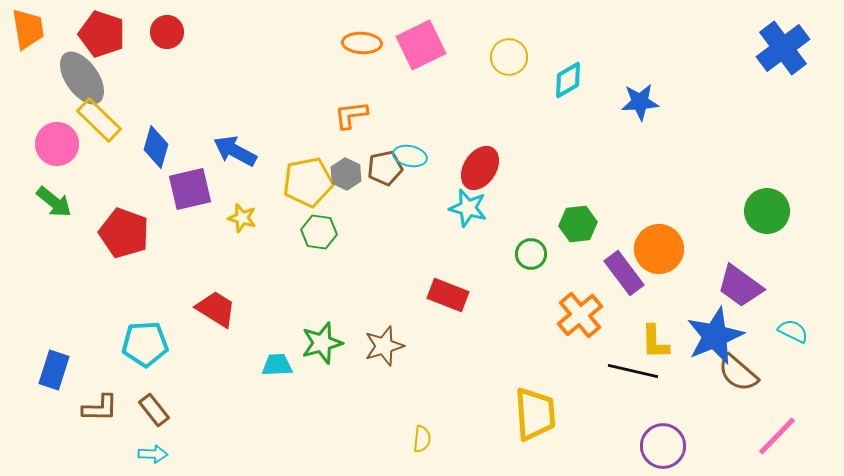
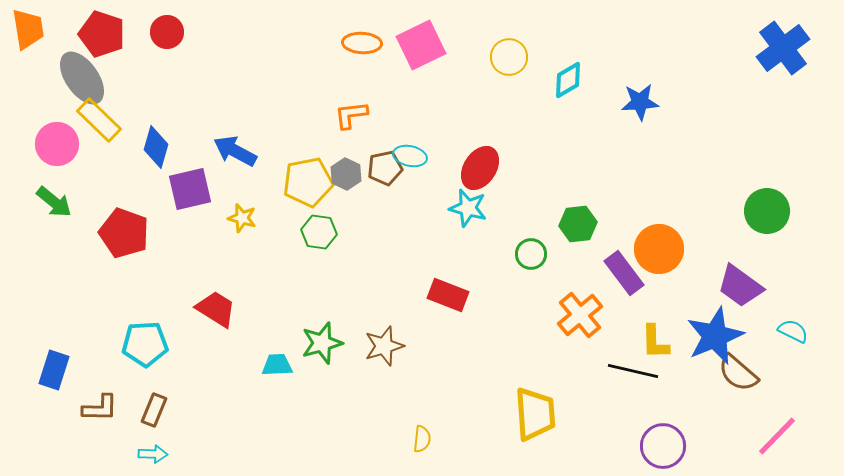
brown rectangle at (154, 410): rotated 60 degrees clockwise
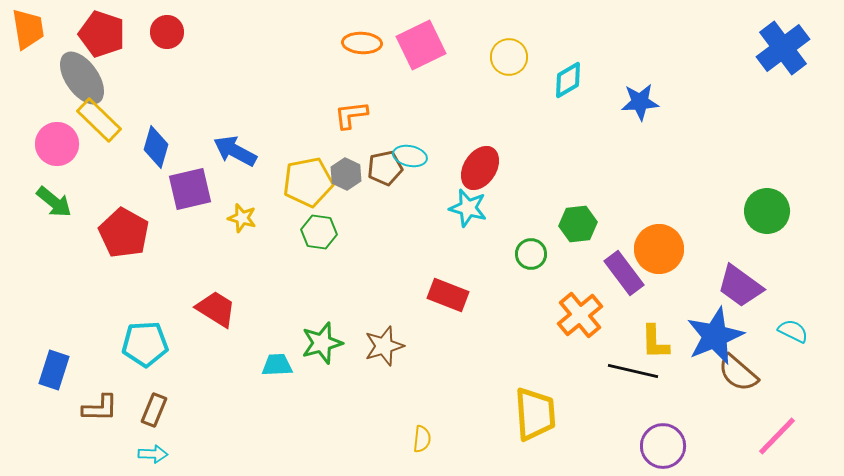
red pentagon at (124, 233): rotated 9 degrees clockwise
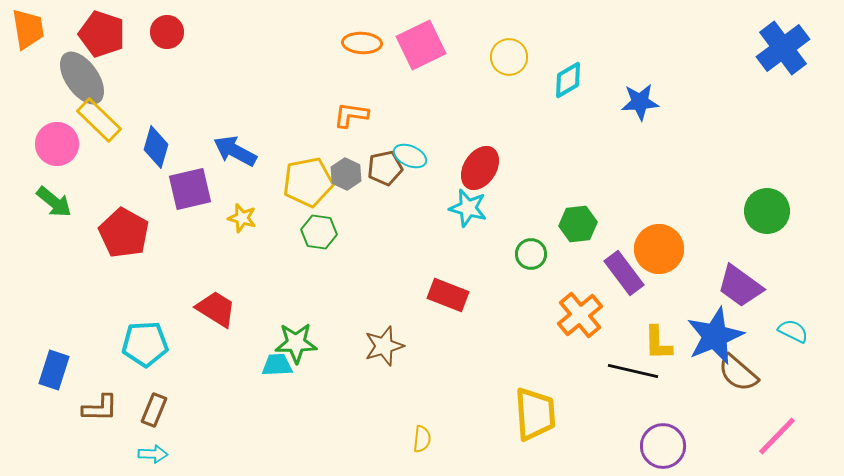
orange L-shape at (351, 115): rotated 15 degrees clockwise
cyan ellipse at (410, 156): rotated 12 degrees clockwise
yellow L-shape at (655, 342): moved 3 px right, 1 px down
green star at (322, 343): moved 26 px left; rotated 15 degrees clockwise
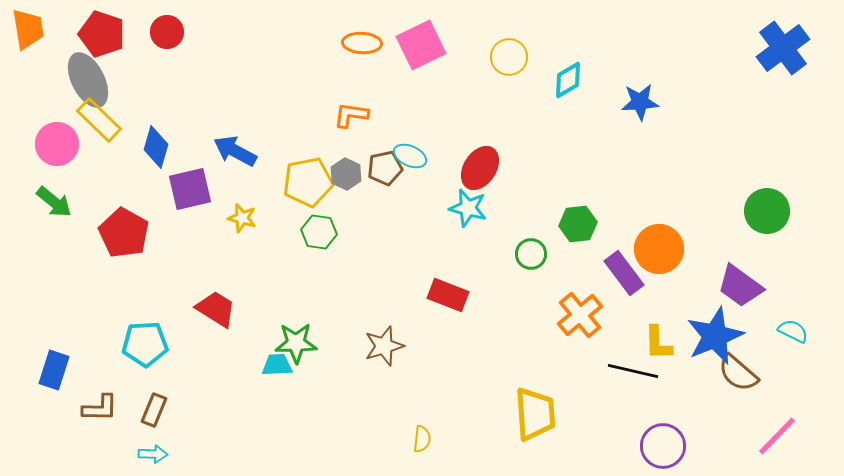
gray ellipse at (82, 78): moved 6 px right, 2 px down; rotated 8 degrees clockwise
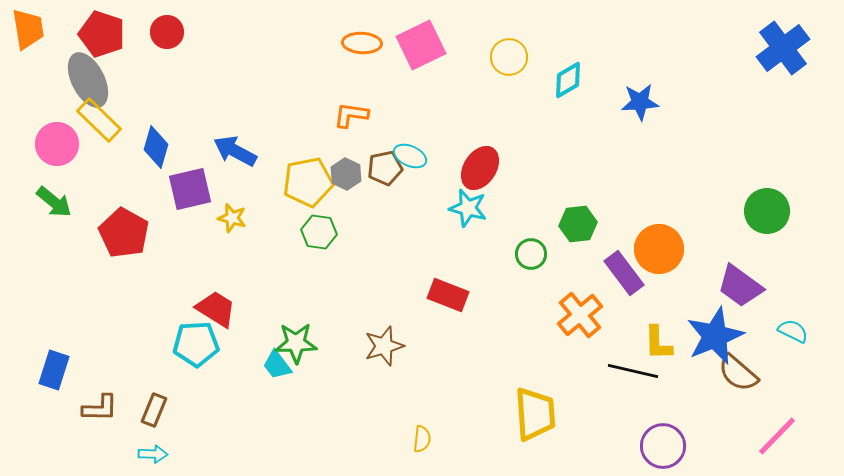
yellow star at (242, 218): moved 10 px left
cyan pentagon at (145, 344): moved 51 px right
cyan trapezoid at (277, 365): rotated 124 degrees counterclockwise
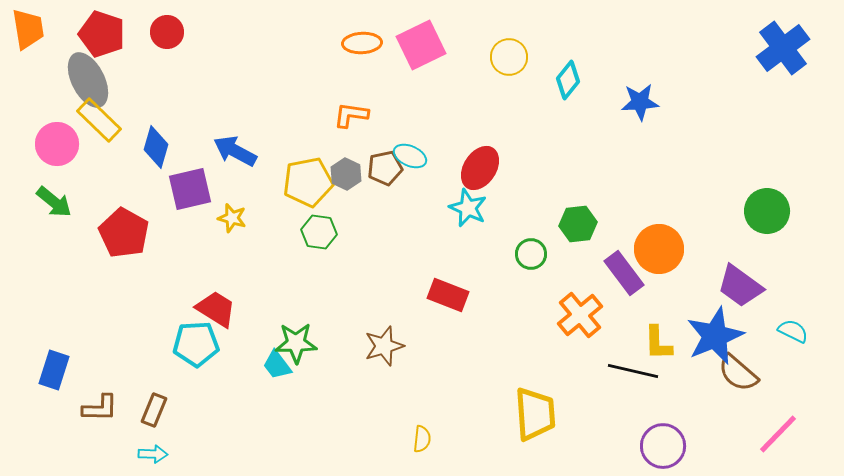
orange ellipse at (362, 43): rotated 6 degrees counterclockwise
cyan diamond at (568, 80): rotated 21 degrees counterclockwise
cyan star at (468, 208): rotated 9 degrees clockwise
pink line at (777, 436): moved 1 px right, 2 px up
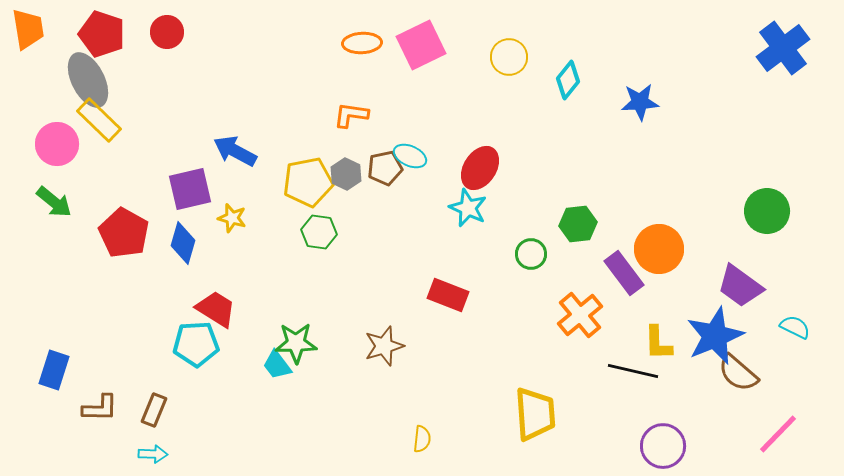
blue diamond at (156, 147): moved 27 px right, 96 px down
cyan semicircle at (793, 331): moved 2 px right, 4 px up
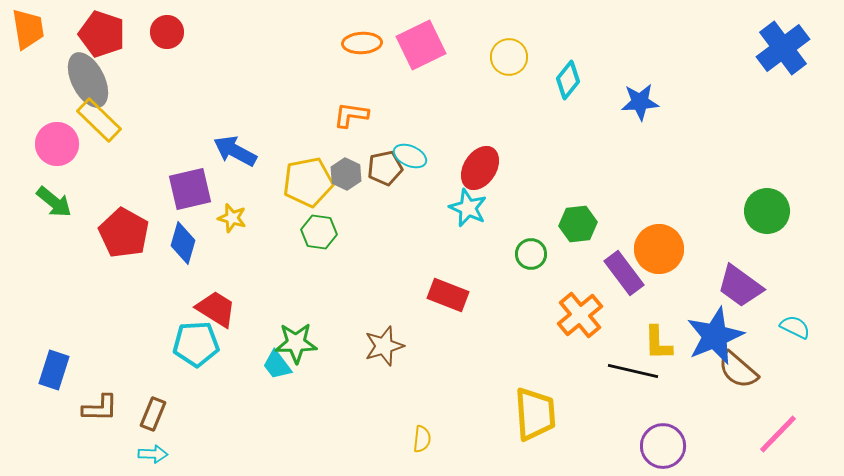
brown semicircle at (738, 373): moved 3 px up
brown rectangle at (154, 410): moved 1 px left, 4 px down
